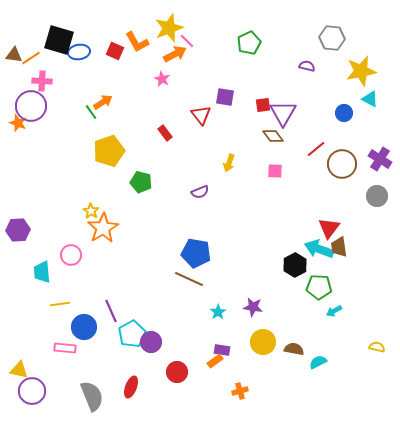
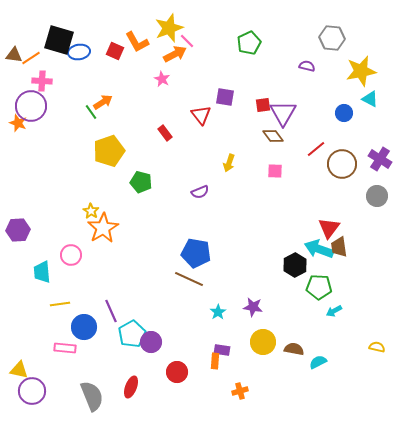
orange rectangle at (215, 361): rotated 49 degrees counterclockwise
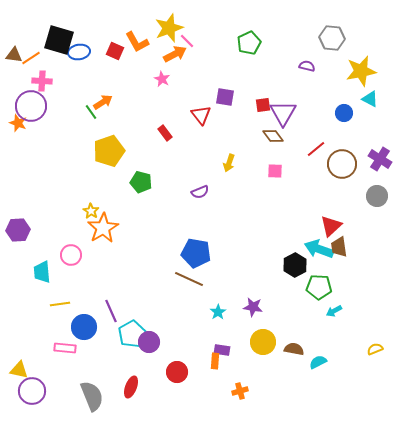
red triangle at (329, 228): moved 2 px right, 2 px up; rotated 10 degrees clockwise
purple circle at (151, 342): moved 2 px left
yellow semicircle at (377, 347): moved 2 px left, 2 px down; rotated 35 degrees counterclockwise
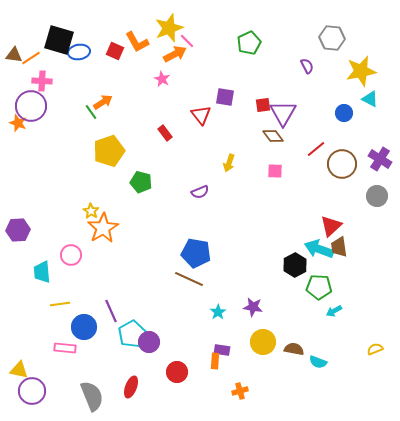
purple semicircle at (307, 66): rotated 49 degrees clockwise
cyan semicircle at (318, 362): rotated 132 degrees counterclockwise
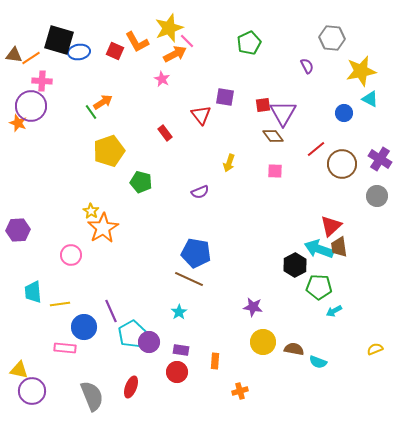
cyan trapezoid at (42, 272): moved 9 px left, 20 px down
cyan star at (218, 312): moved 39 px left
purple rectangle at (222, 350): moved 41 px left
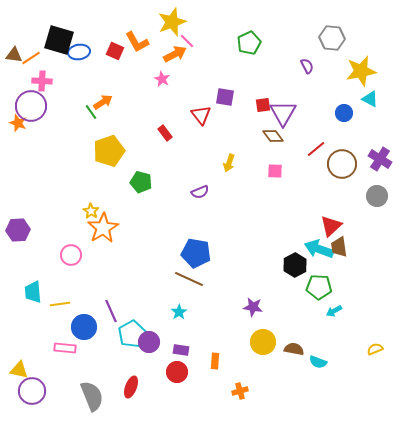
yellow star at (169, 28): moved 3 px right, 6 px up
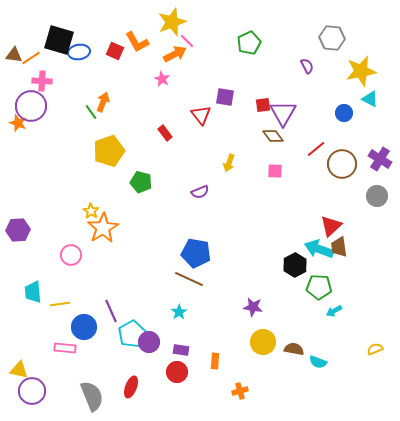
orange arrow at (103, 102): rotated 36 degrees counterclockwise
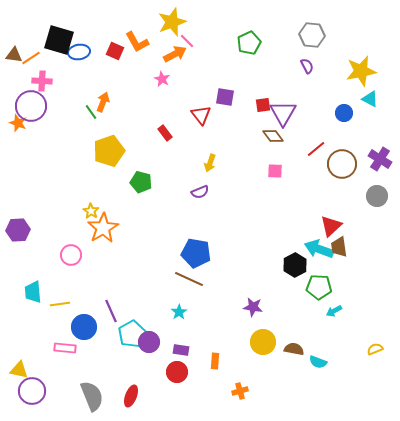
gray hexagon at (332, 38): moved 20 px left, 3 px up
yellow arrow at (229, 163): moved 19 px left
red ellipse at (131, 387): moved 9 px down
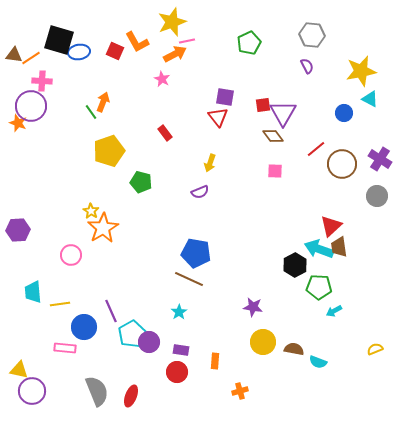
pink line at (187, 41): rotated 56 degrees counterclockwise
red triangle at (201, 115): moved 17 px right, 2 px down
gray semicircle at (92, 396): moved 5 px right, 5 px up
